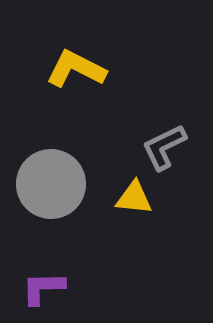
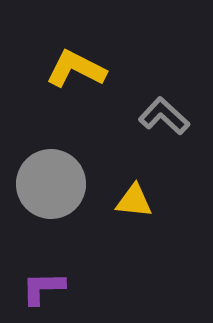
gray L-shape: moved 31 px up; rotated 69 degrees clockwise
yellow triangle: moved 3 px down
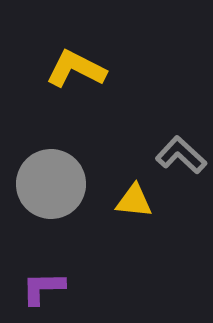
gray L-shape: moved 17 px right, 39 px down
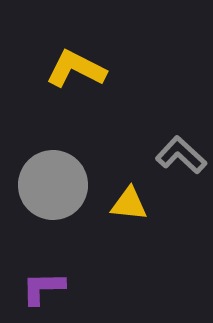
gray circle: moved 2 px right, 1 px down
yellow triangle: moved 5 px left, 3 px down
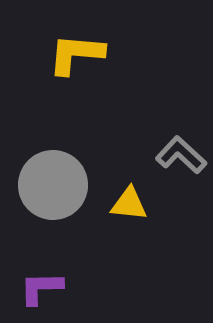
yellow L-shape: moved 15 px up; rotated 22 degrees counterclockwise
purple L-shape: moved 2 px left
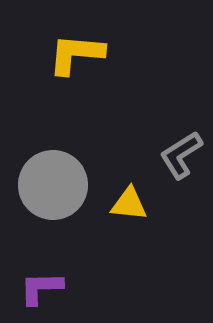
gray L-shape: rotated 75 degrees counterclockwise
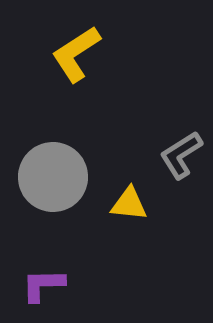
yellow L-shape: rotated 38 degrees counterclockwise
gray circle: moved 8 px up
purple L-shape: moved 2 px right, 3 px up
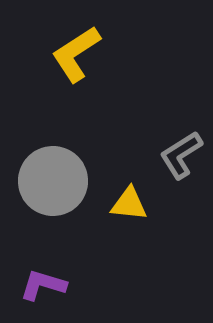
gray circle: moved 4 px down
purple L-shape: rotated 18 degrees clockwise
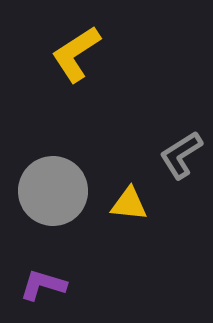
gray circle: moved 10 px down
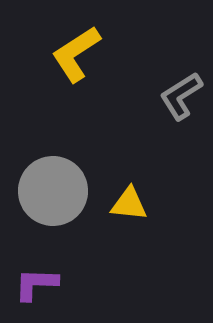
gray L-shape: moved 59 px up
purple L-shape: moved 7 px left, 1 px up; rotated 15 degrees counterclockwise
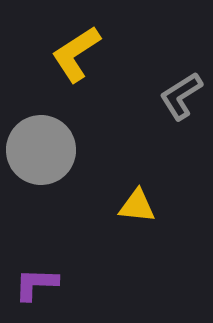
gray circle: moved 12 px left, 41 px up
yellow triangle: moved 8 px right, 2 px down
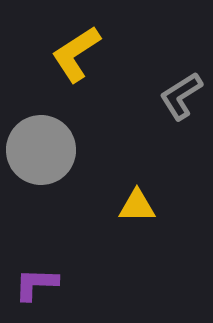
yellow triangle: rotated 6 degrees counterclockwise
